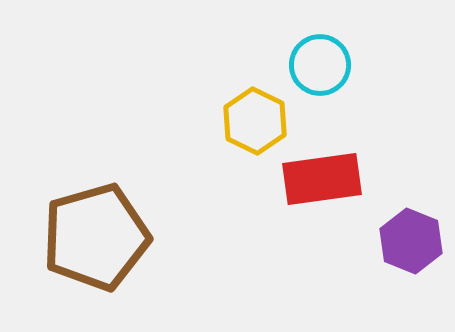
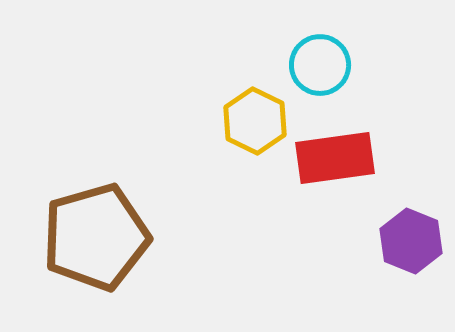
red rectangle: moved 13 px right, 21 px up
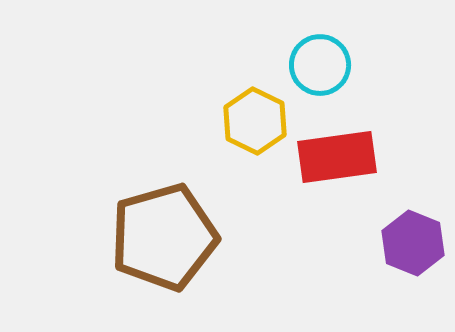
red rectangle: moved 2 px right, 1 px up
brown pentagon: moved 68 px right
purple hexagon: moved 2 px right, 2 px down
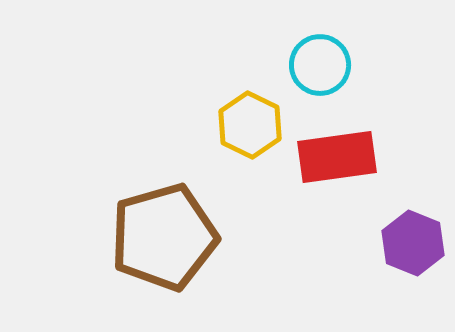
yellow hexagon: moved 5 px left, 4 px down
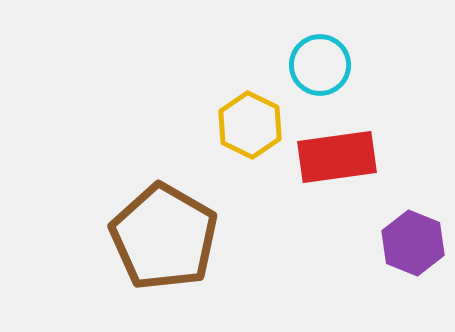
brown pentagon: rotated 26 degrees counterclockwise
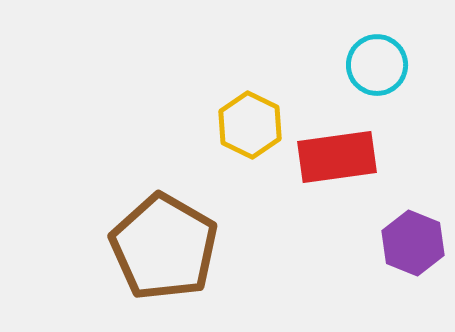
cyan circle: moved 57 px right
brown pentagon: moved 10 px down
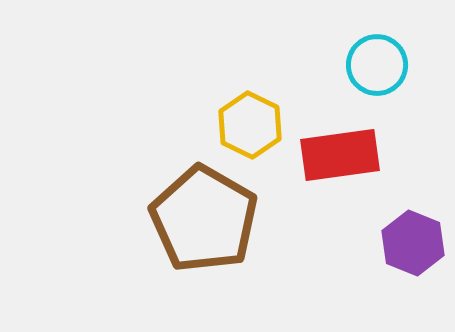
red rectangle: moved 3 px right, 2 px up
brown pentagon: moved 40 px right, 28 px up
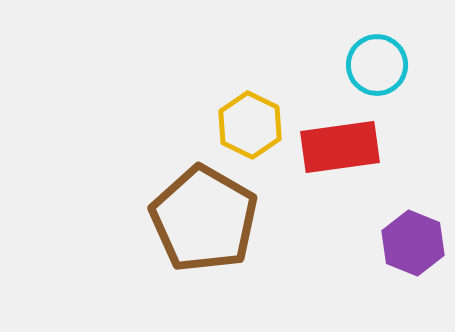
red rectangle: moved 8 px up
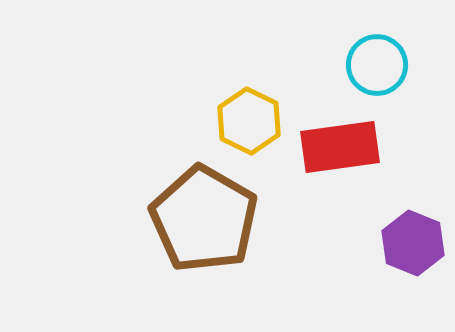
yellow hexagon: moved 1 px left, 4 px up
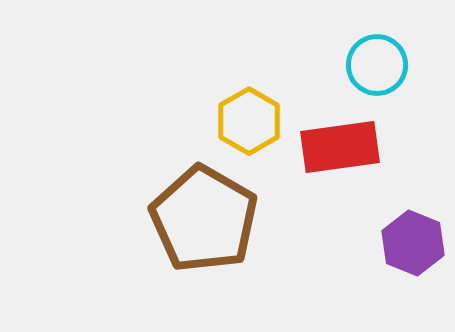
yellow hexagon: rotated 4 degrees clockwise
